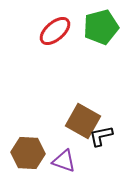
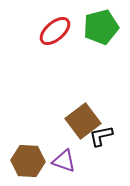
brown square: rotated 24 degrees clockwise
brown hexagon: moved 8 px down
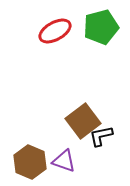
red ellipse: rotated 12 degrees clockwise
brown hexagon: moved 2 px right, 1 px down; rotated 20 degrees clockwise
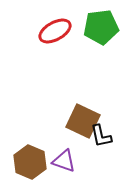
green pentagon: rotated 8 degrees clockwise
brown square: rotated 28 degrees counterclockwise
black L-shape: rotated 90 degrees counterclockwise
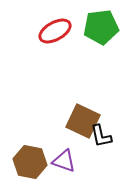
brown hexagon: rotated 12 degrees counterclockwise
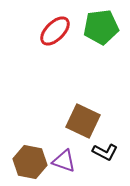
red ellipse: rotated 16 degrees counterclockwise
black L-shape: moved 4 px right, 16 px down; rotated 50 degrees counterclockwise
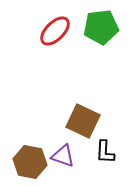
black L-shape: rotated 65 degrees clockwise
purple triangle: moved 1 px left, 5 px up
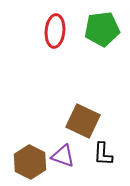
green pentagon: moved 1 px right, 2 px down
red ellipse: rotated 40 degrees counterclockwise
black L-shape: moved 2 px left, 2 px down
brown hexagon: rotated 16 degrees clockwise
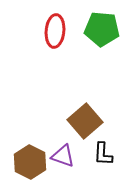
green pentagon: rotated 12 degrees clockwise
brown square: moved 2 px right; rotated 24 degrees clockwise
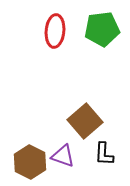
green pentagon: rotated 12 degrees counterclockwise
black L-shape: moved 1 px right
